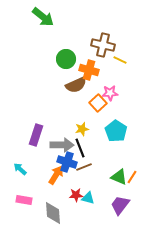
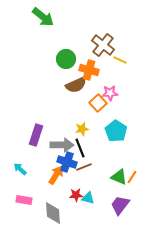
brown cross: rotated 25 degrees clockwise
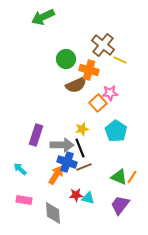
green arrow: rotated 115 degrees clockwise
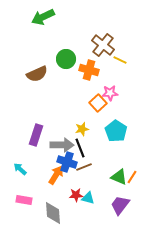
brown semicircle: moved 39 px left, 11 px up
